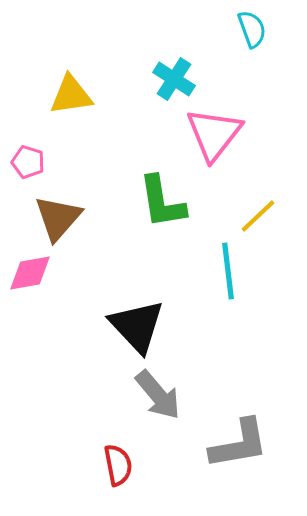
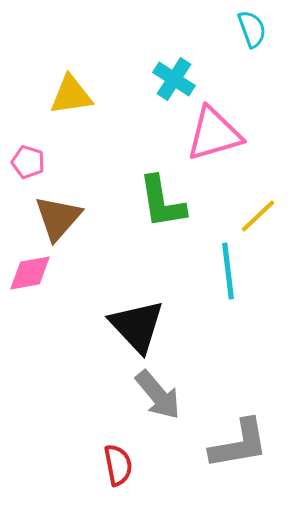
pink triangle: rotated 36 degrees clockwise
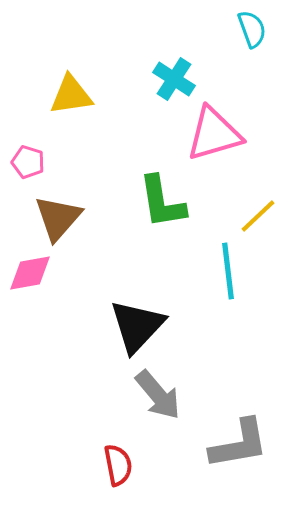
black triangle: rotated 26 degrees clockwise
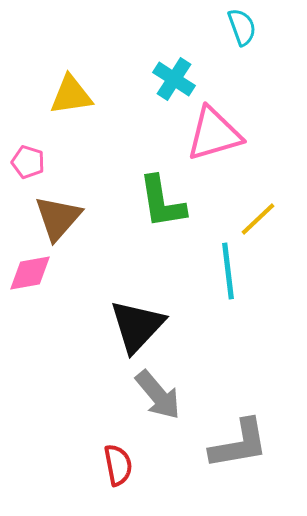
cyan semicircle: moved 10 px left, 2 px up
yellow line: moved 3 px down
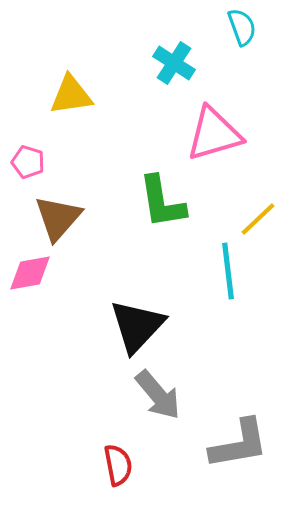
cyan cross: moved 16 px up
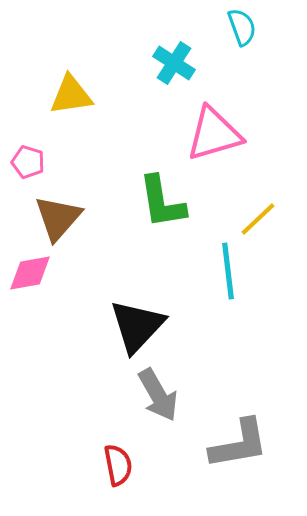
gray arrow: rotated 10 degrees clockwise
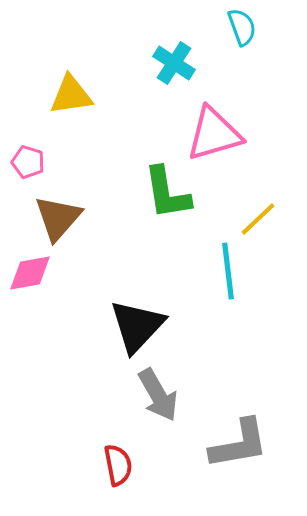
green L-shape: moved 5 px right, 9 px up
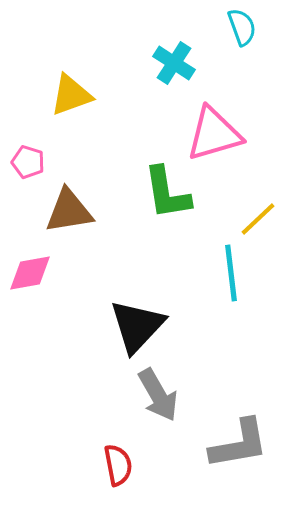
yellow triangle: rotated 12 degrees counterclockwise
brown triangle: moved 11 px right, 7 px up; rotated 40 degrees clockwise
cyan line: moved 3 px right, 2 px down
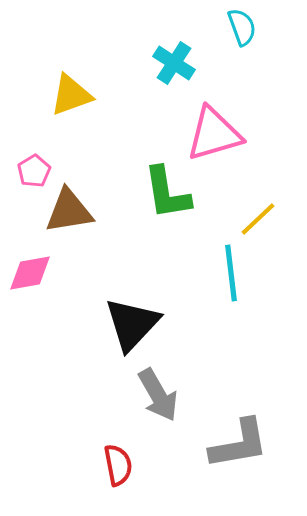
pink pentagon: moved 6 px right, 9 px down; rotated 24 degrees clockwise
black triangle: moved 5 px left, 2 px up
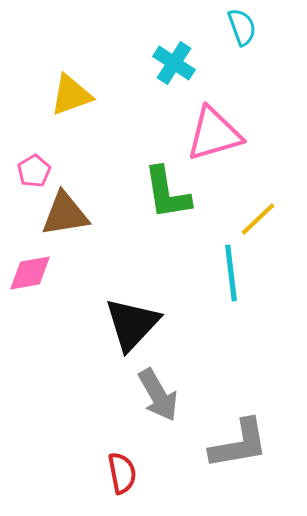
brown triangle: moved 4 px left, 3 px down
red semicircle: moved 4 px right, 8 px down
